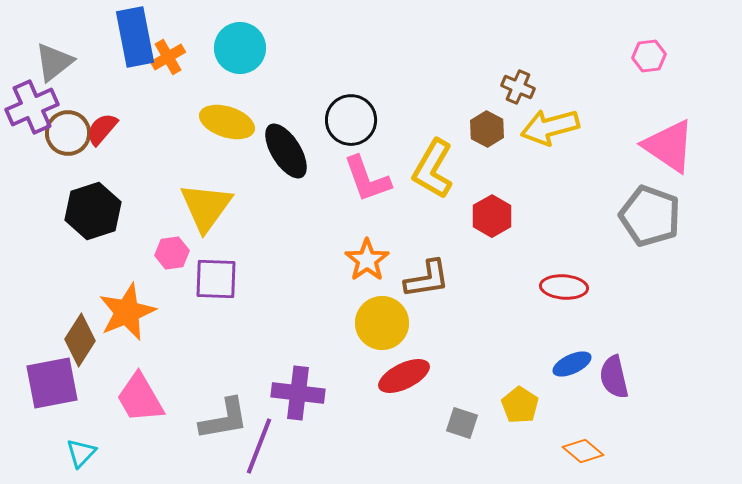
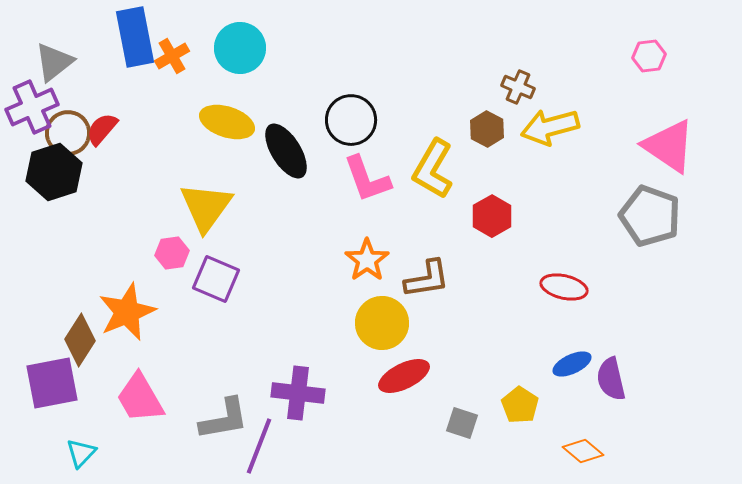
orange cross at (168, 57): moved 4 px right, 1 px up
black hexagon at (93, 211): moved 39 px left, 39 px up
purple square at (216, 279): rotated 21 degrees clockwise
red ellipse at (564, 287): rotated 9 degrees clockwise
purple semicircle at (614, 377): moved 3 px left, 2 px down
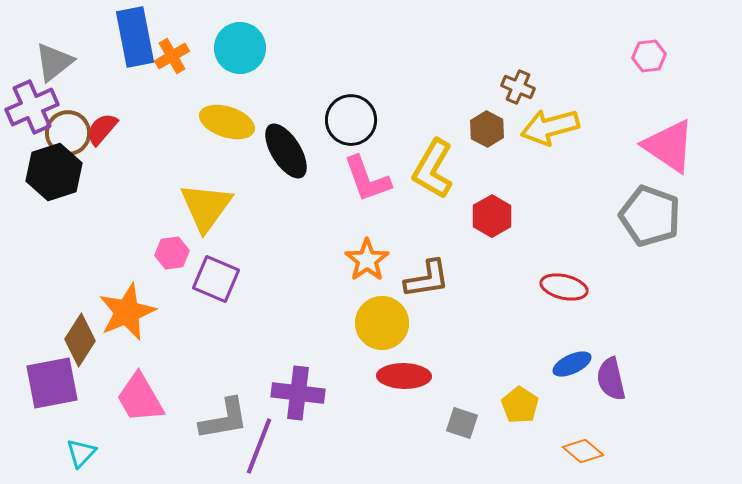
red ellipse at (404, 376): rotated 27 degrees clockwise
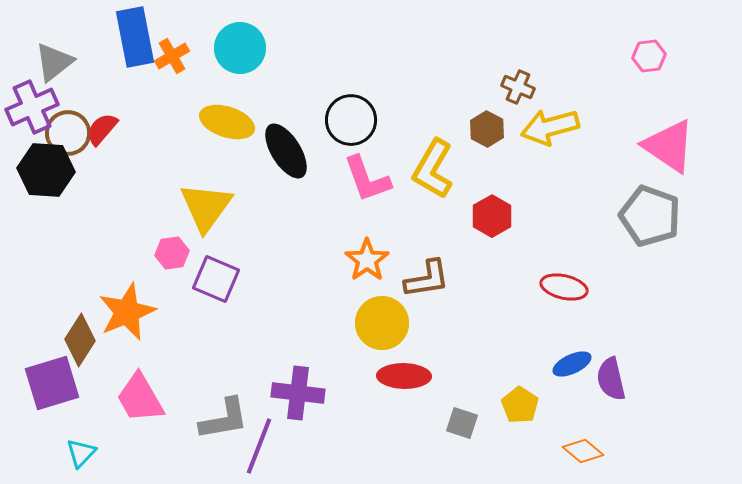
black hexagon at (54, 172): moved 8 px left, 2 px up; rotated 22 degrees clockwise
purple square at (52, 383): rotated 6 degrees counterclockwise
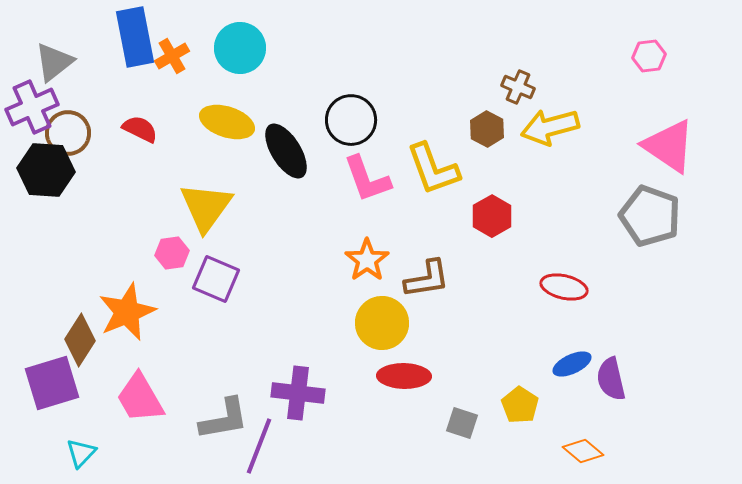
red semicircle at (102, 129): moved 38 px right; rotated 75 degrees clockwise
yellow L-shape at (433, 169): rotated 50 degrees counterclockwise
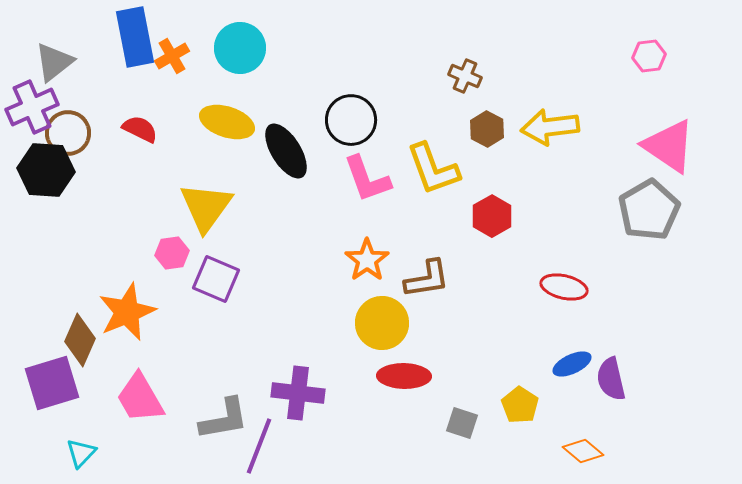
brown cross at (518, 87): moved 53 px left, 11 px up
yellow arrow at (550, 127): rotated 8 degrees clockwise
gray pentagon at (650, 216): moved 1 px left, 6 px up; rotated 22 degrees clockwise
brown diamond at (80, 340): rotated 9 degrees counterclockwise
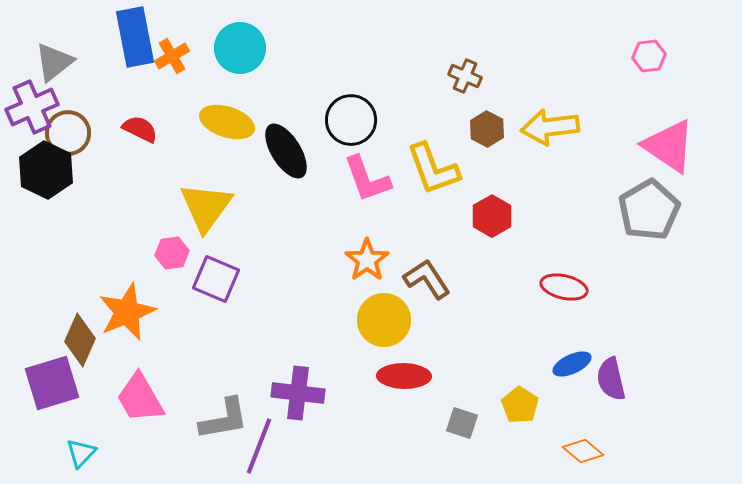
black hexagon at (46, 170): rotated 22 degrees clockwise
brown L-shape at (427, 279): rotated 114 degrees counterclockwise
yellow circle at (382, 323): moved 2 px right, 3 px up
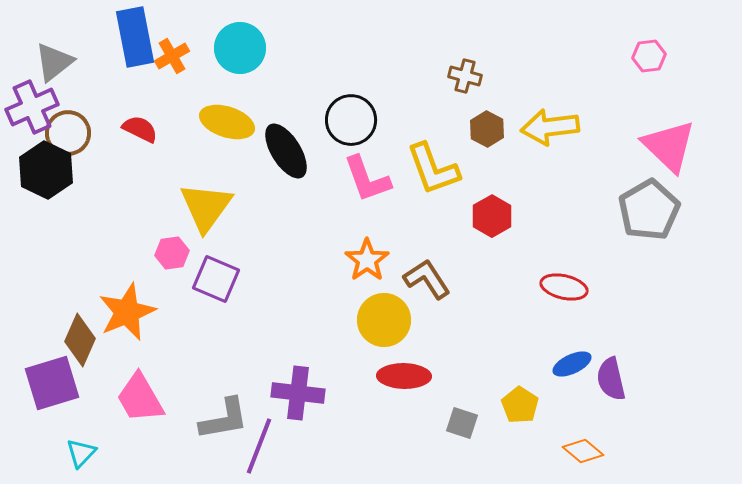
brown cross at (465, 76): rotated 8 degrees counterclockwise
pink triangle at (669, 146): rotated 10 degrees clockwise
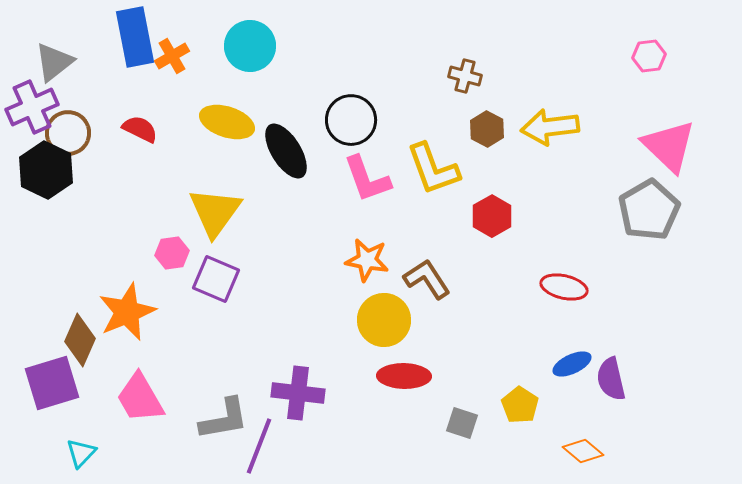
cyan circle at (240, 48): moved 10 px right, 2 px up
yellow triangle at (206, 207): moved 9 px right, 5 px down
orange star at (367, 260): rotated 27 degrees counterclockwise
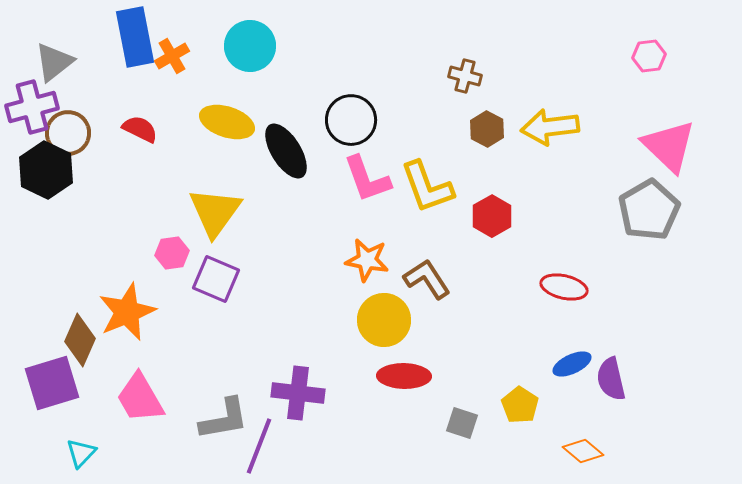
purple cross at (32, 107): rotated 9 degrees clockwise
yellow L-shape at (433, 169): moved 6 px left, 18 px down
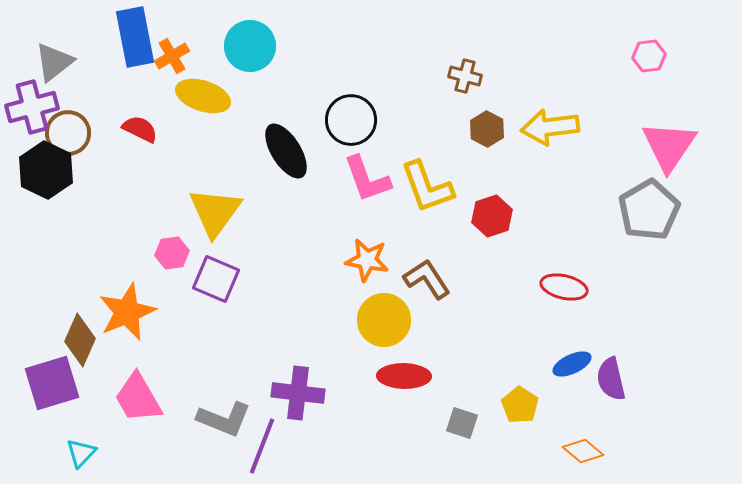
yellow ellipse at (227, 122): moved 24 px left, 26 px up
pink triangle at (669, 146): rotated 20 degrees clockwise
red hexagon at (492, 216): rotated 12 degrees clockwise
pink trapezoid at (140, 398): moved 2 px left
gray L-shape at (224, 419): rotated 32 degrees clockwise
purple line at (259, 446): moved 3 px right
